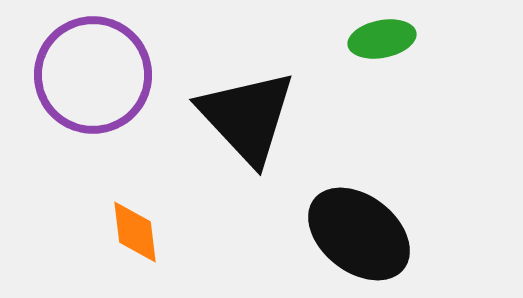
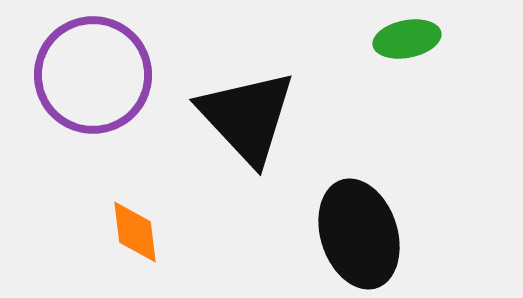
green ellipse: moved 25 px right
black ellipse: rotated 34 degrees clockwise
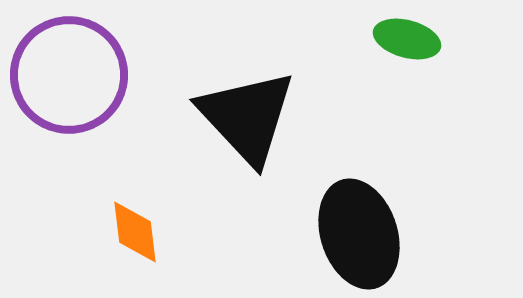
green ellipse: rotated 26 degrees clockwise
purple circle: moved 24 px left
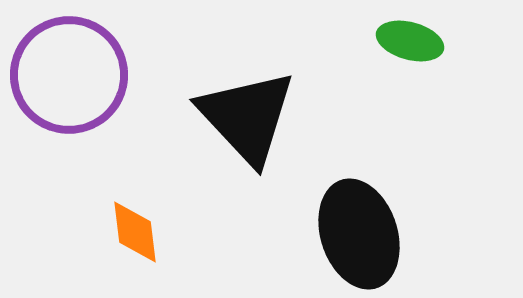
green ellipse: moved 3 px right, 2 px down
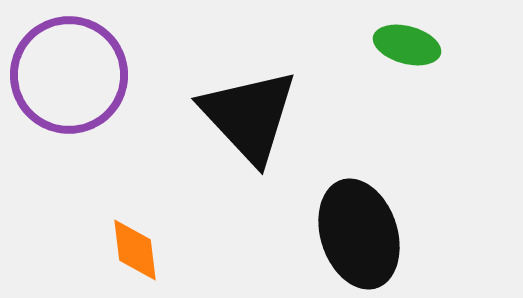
green ellipse: moved 3 px left, 4 px down
black triangle: moved 2 px right, 1 px up
orange diamond: moved 18 px down
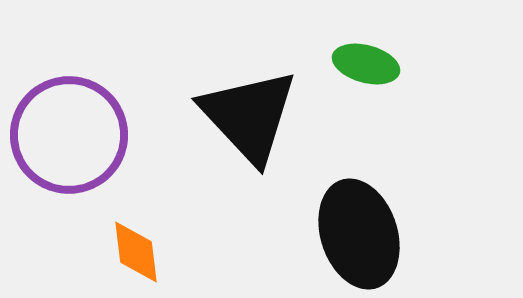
green ellipse: moved 41 px left, 19 px down
purple circle: moved 60 px down
orange diamond: moved 1 px right, 2 px down
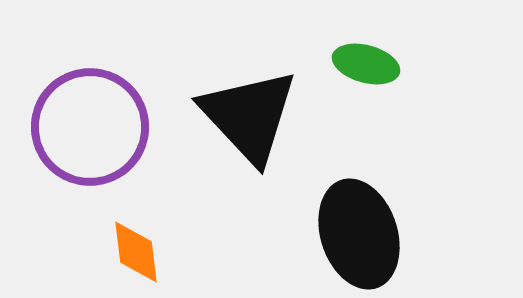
purple circle: moved 21 px right, 8 px up
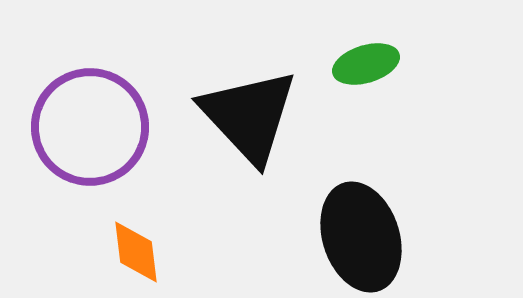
green ellipse: rotated 32 degrees counterclockwise
black ellipse: moved 2 px right, 3 px down
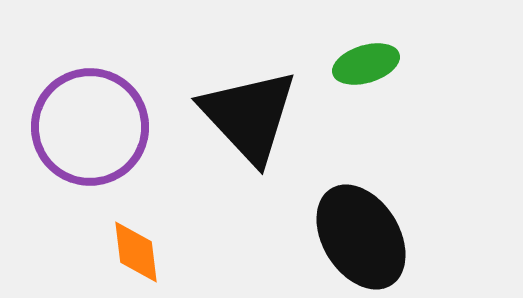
black ellipse: rotated 14 degrees counterclockwise
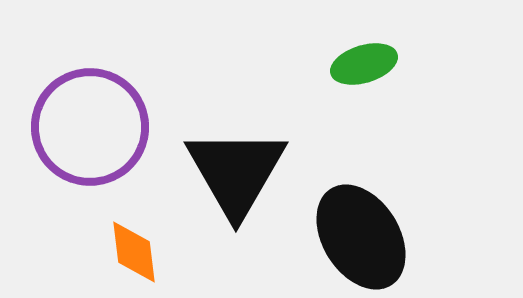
green ellipse: moved 2 px left
black triangle: moved 13 px left, 56 px down; rotated 13 degrees clockwise
orange diamond: moved 2 px left
